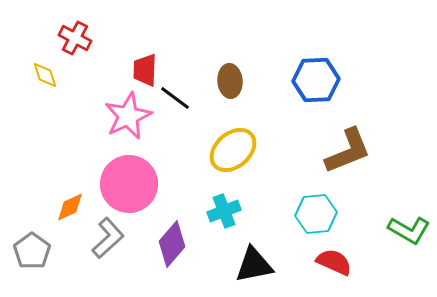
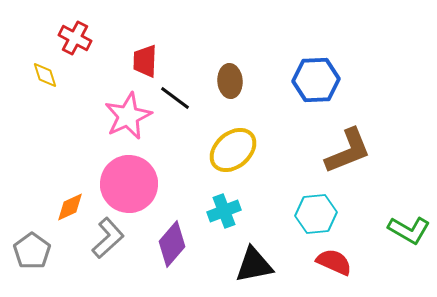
red trapezoid: moved 9 px up
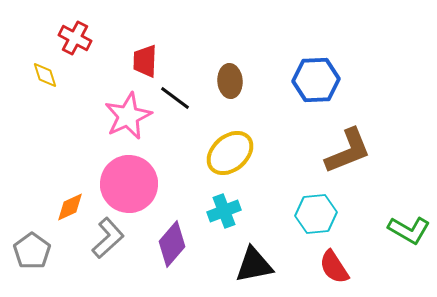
yellow ellipse: moved 3 px left, 3 px down
red semicircle: moved 5 px down; rotated 147 degrees counterclockwise
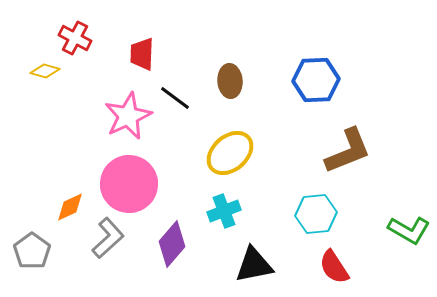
red trapezoid: moved 3 px left, 7 px up
yellow diamond: moved 4 px up; rotated 56 degrees counterclockwise
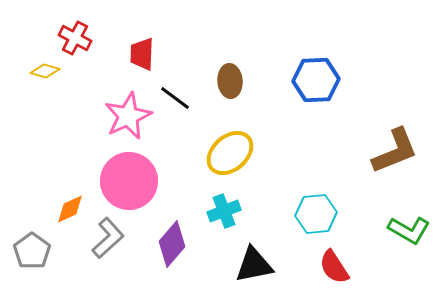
brown L-shape: moved 47 px right
pink circle: moved 3 px up
orange diamond: moved 2 px down
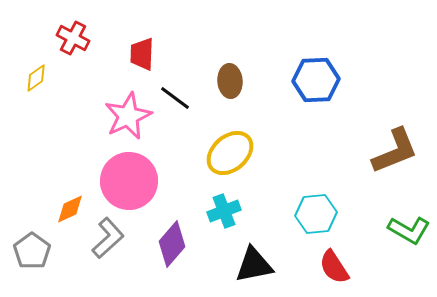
red cross: moved 2 px left
yellow diamond: moved 9 px left, 7 px down; rotated 52 degrees counterclockwise
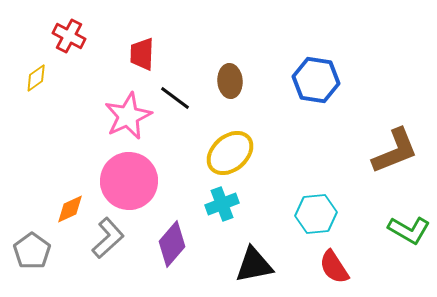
red cross: moved 4 px left, 2 px up
blue hexagon: rotated 12 degrees clockwise
cyan cross: moved 2 px left, 7 px up
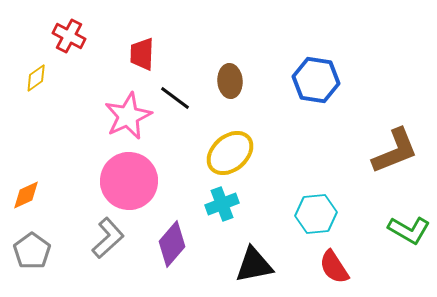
orange diamond: moved 44 px left, 14 px up
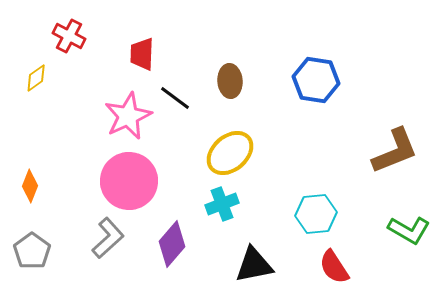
orange diamond: moved 4 px right, 9 px up; rotated 44 degrees counterclockwise
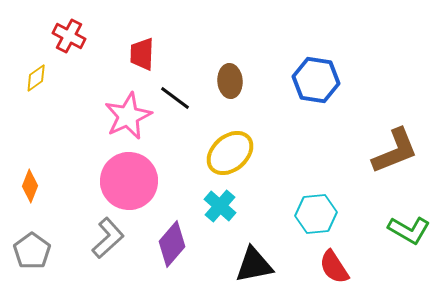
cyan cross: moved 2 px left, 2 px down; rotated 28 degrees counterclockwise
